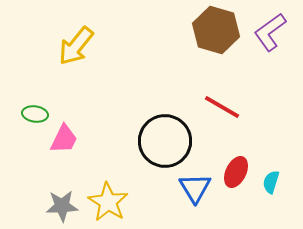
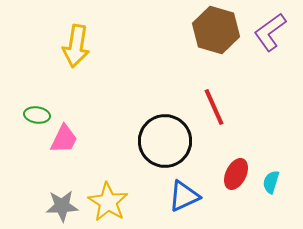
yellow arrow: rotated 30 degrees counterclockwise
red line: moved 8 px left; rotated 36 degrees clockwise
green ellipse: moved 2 px right, 1 px down
red ellipse: moved 2 px down
blue triangle: moved 11 px left, 8 px down; rotated 36 degrees clockwise
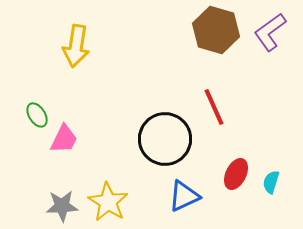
green ellipse: rotated 50 degrees clockwise
black circle: moved 2 px up
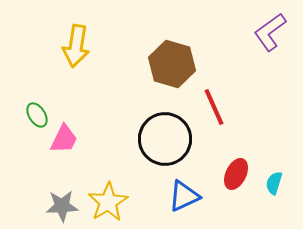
brown hexagon: moved 44 px left, 34 px down
cyan semicircle: moved 3 px right, 1 px down
yellow star: rotated 9 degrees clockwise
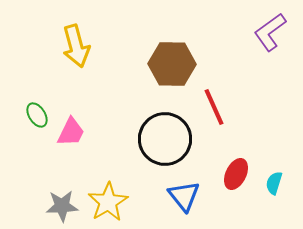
yellow arrow: rotated 24 degrees counterclockwise
brown hexagon: rotated 15 degrees counterclockwise
pink trapezoid: moved 7 px right, 7 px up
blue triangle: rotated 44 degrees counterclockwise
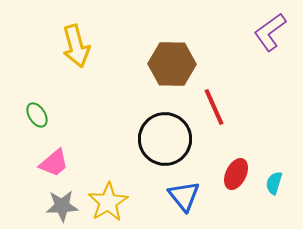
pink trapezoid: moved 17 px left, 31 px down; rotated 24 degrees clockwise
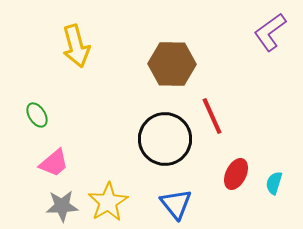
red line: moved 2 px left, 9 px down
blue triangle: moved 8 px left, 8 px down
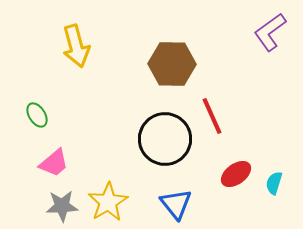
red ellipse: rotated 28 degrees clockwise
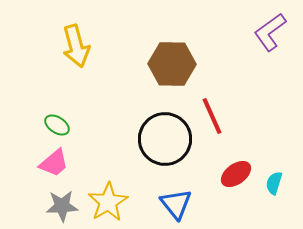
green ellipse: moved 20 px right, 10 px down; rotated 25 degrees counterclockwise
